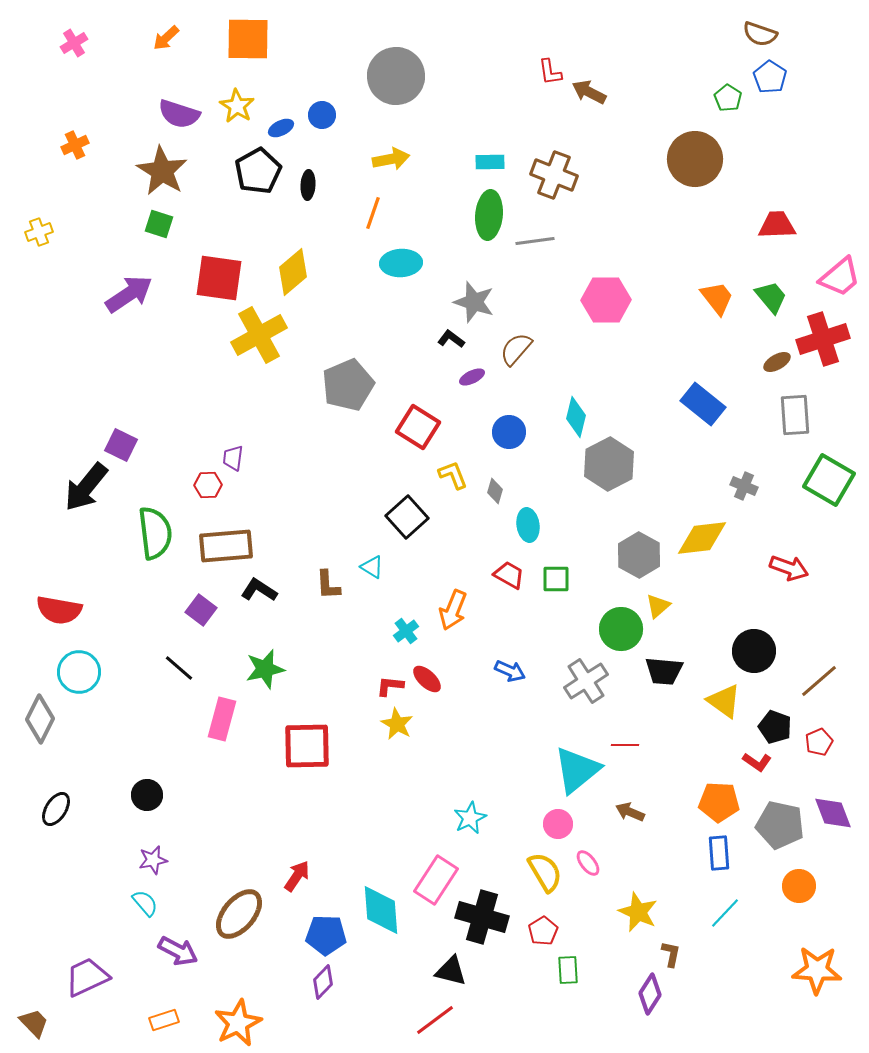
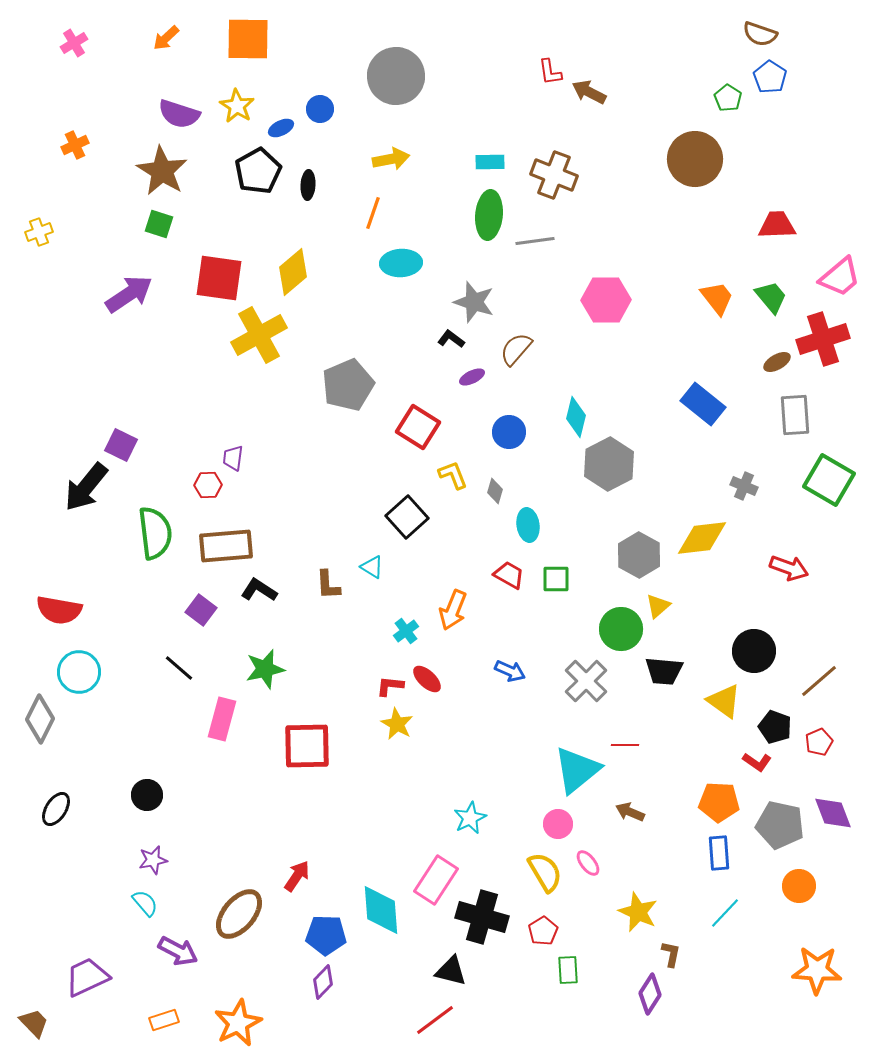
blue circle at (322, 115): moved 2 px left, 6 px up
gray cross at (586, 681): rotated 12 degrees counterclockwise
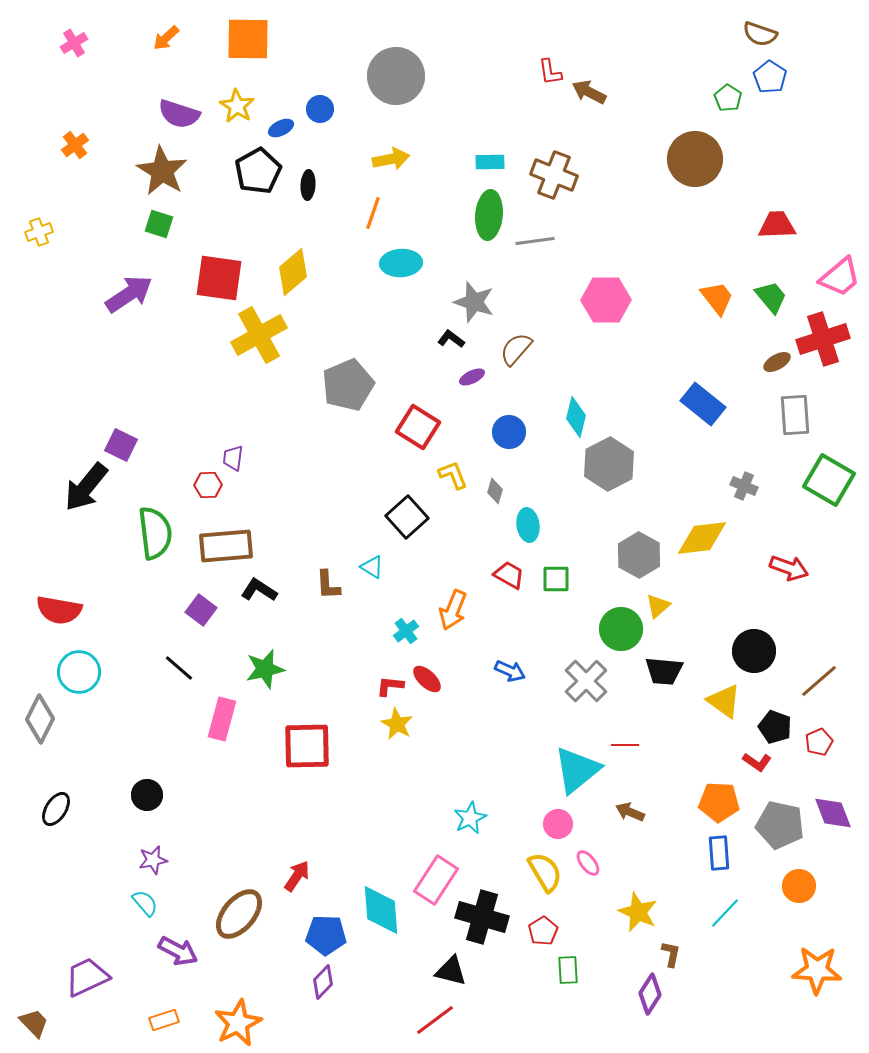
orange cross at (75, 145): rotated 12 degrees counterclockwise
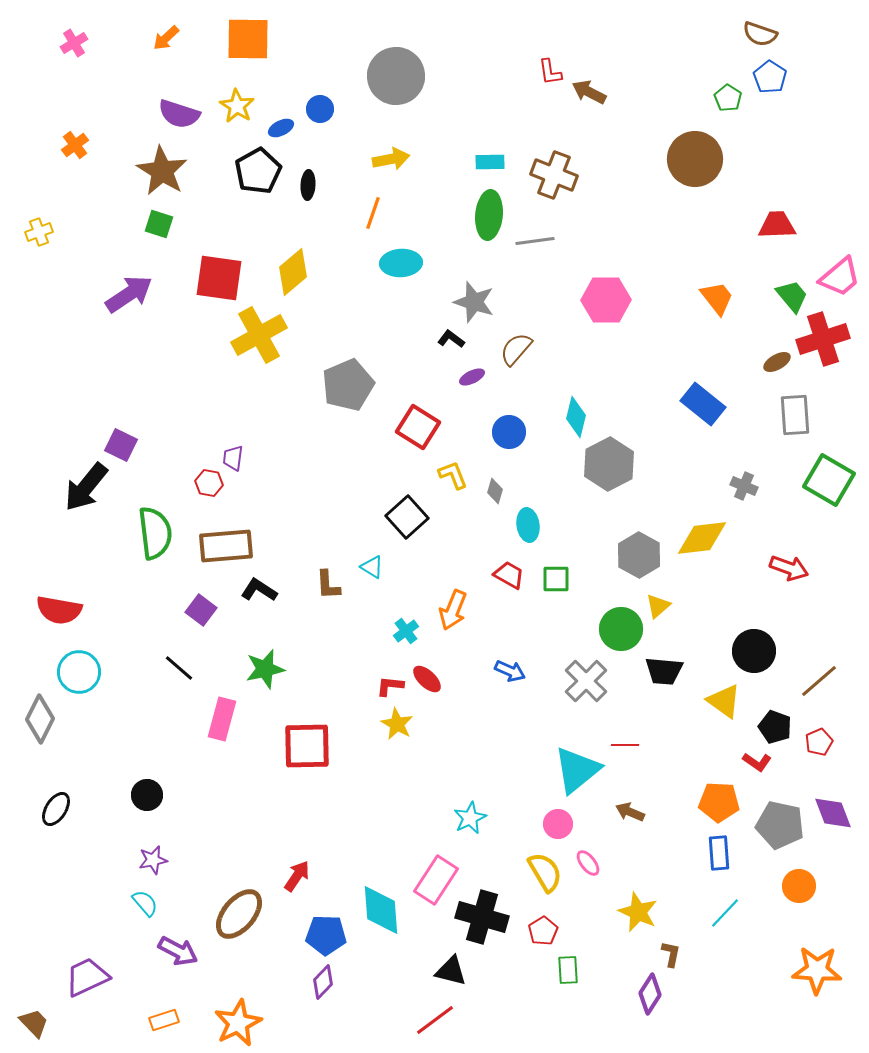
green trapezoid at (771, 297): moved 21 px right, 1 px up
red hexagon at (208, 485): moved 1 px right, 2 px up; rotated 12 degrees clockwise
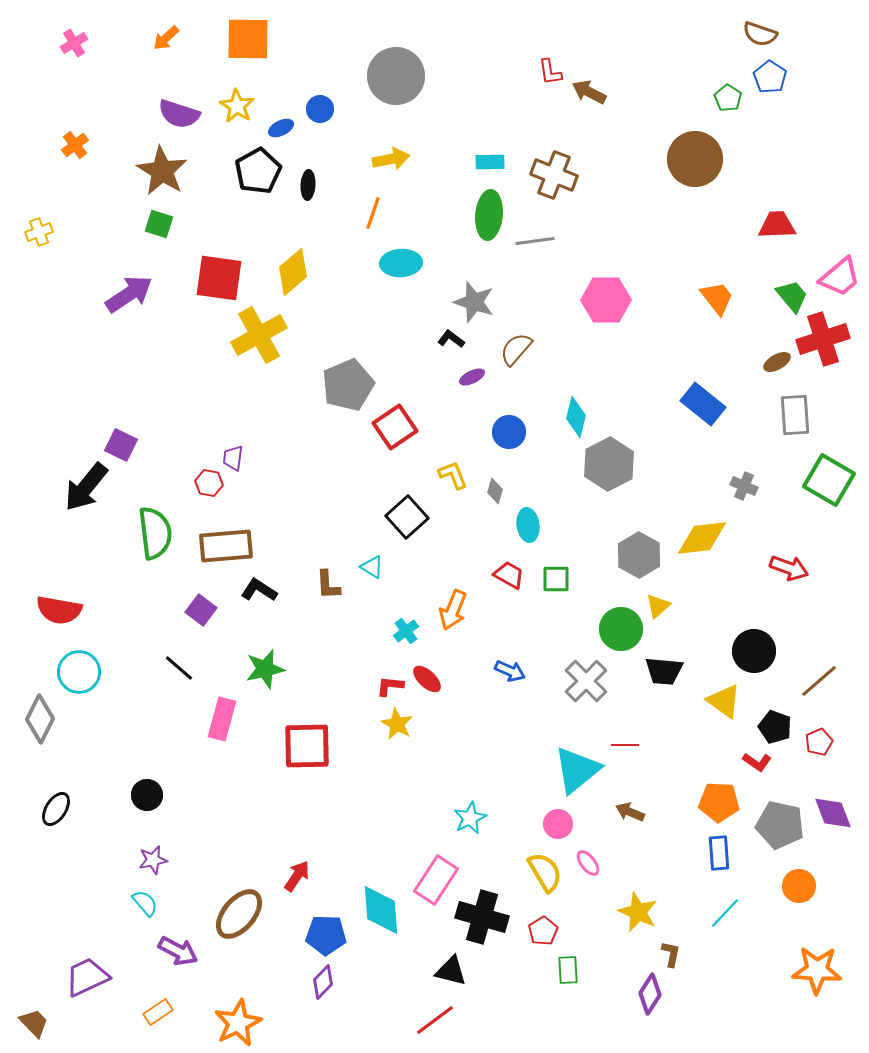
red square at (418, 427): moved 23 px left; rotated 24 degrees clockwise
orange rectangle at (164, 1020): moved 6 px left, 8 px up; rotated 16 degrees counterclockwise
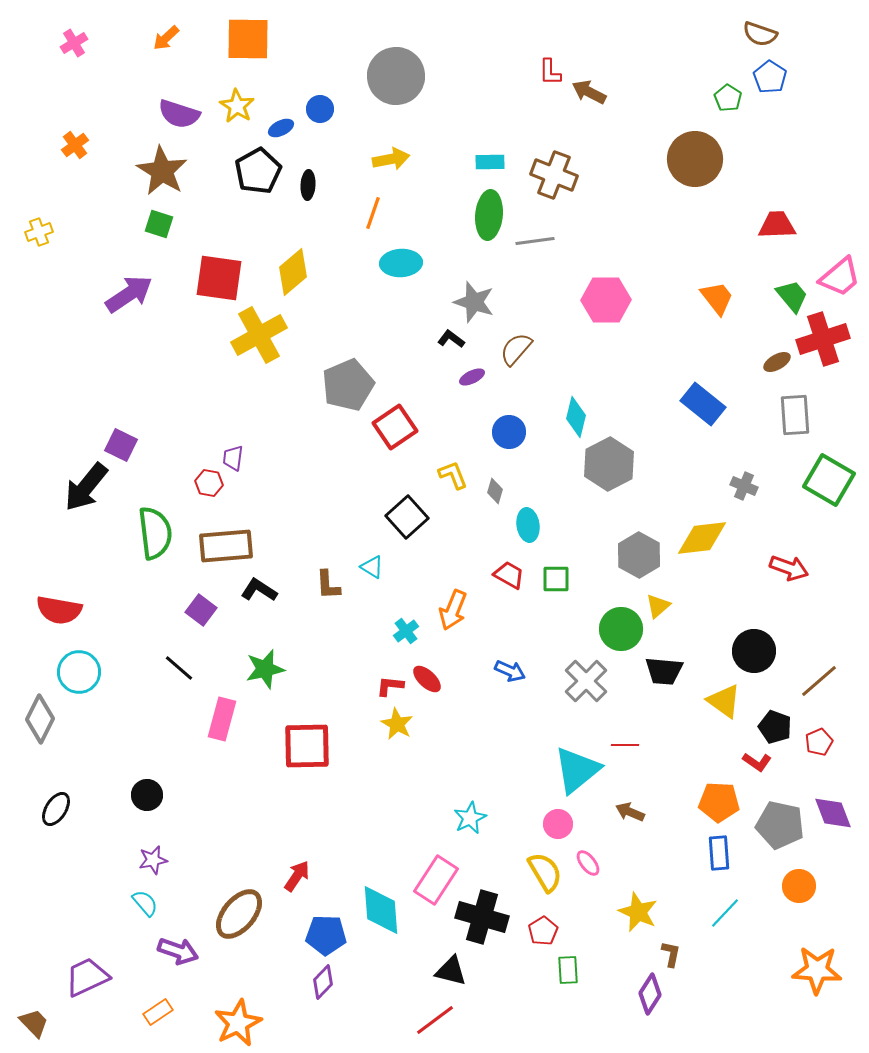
red L-shape at (550, 72): rotated 8 degrees clockwise
purple arrow at (178, 951): rotated 9 degrees counterclockwise
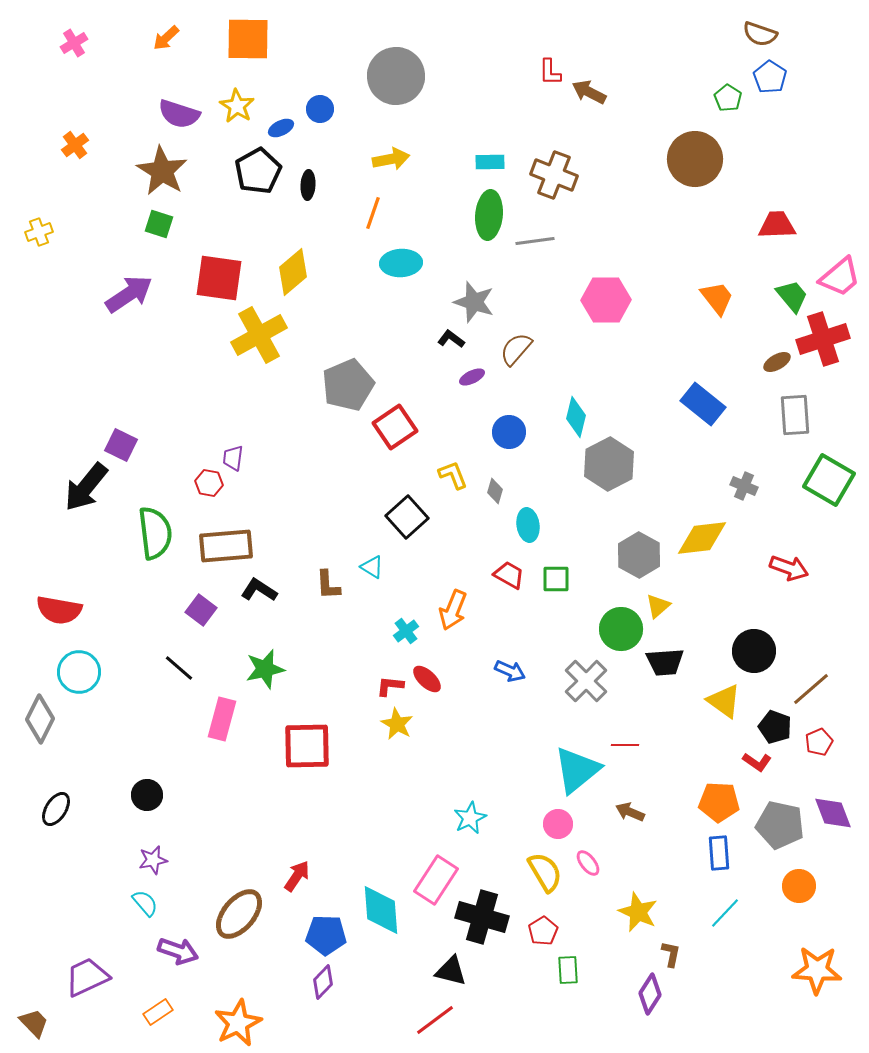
black trapezoid at (664, 671): moved 1 px right, 9 px up; rotated 9 degrees counterclockwise
brown line at (819, 681): moved 8 px left, 8 px down
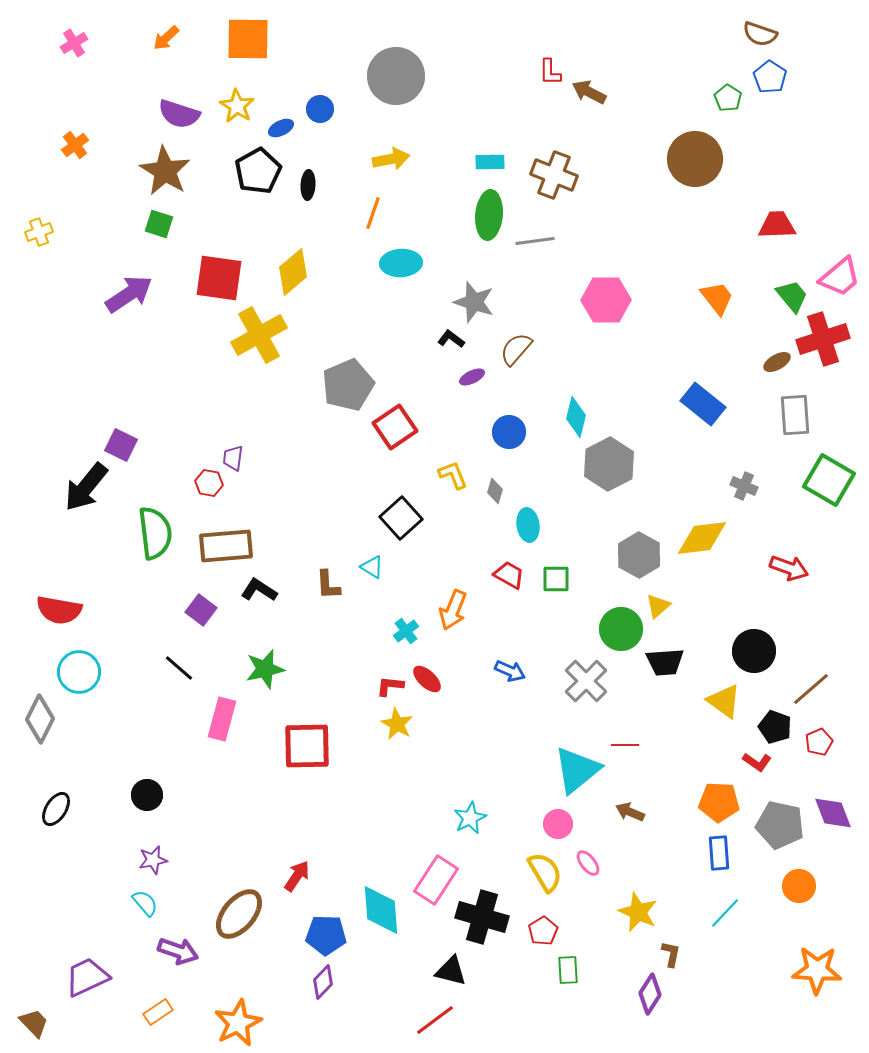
brown star at (162, 171): moved 3 px right
black square at (407, 517): moved 6 px left, 1 px down
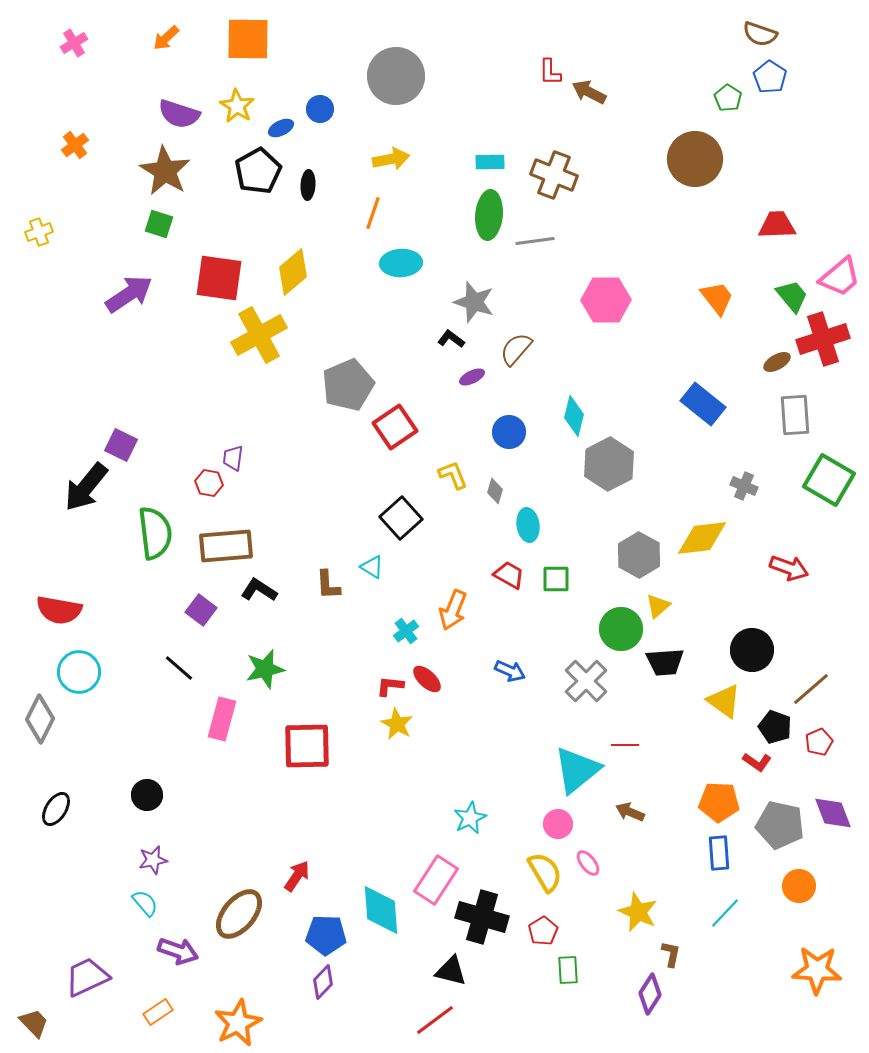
cyan diamond at (576, 417): moved 2 px left, 1 px up
black circle at (754, 651): moved 2 px left, 1 px up
